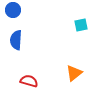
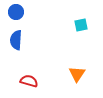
blue circle: moved 3 px right, 2 px down
orange triangle: moved 3 px right, 1 px down; rotated 18 degrees counterclockwise
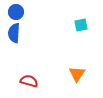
blue semicircle: moved 2 px left, 7 px up
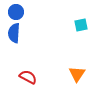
red semicircle: moved 1 px left, 4 px up; rotated 12 degrees clockwise
